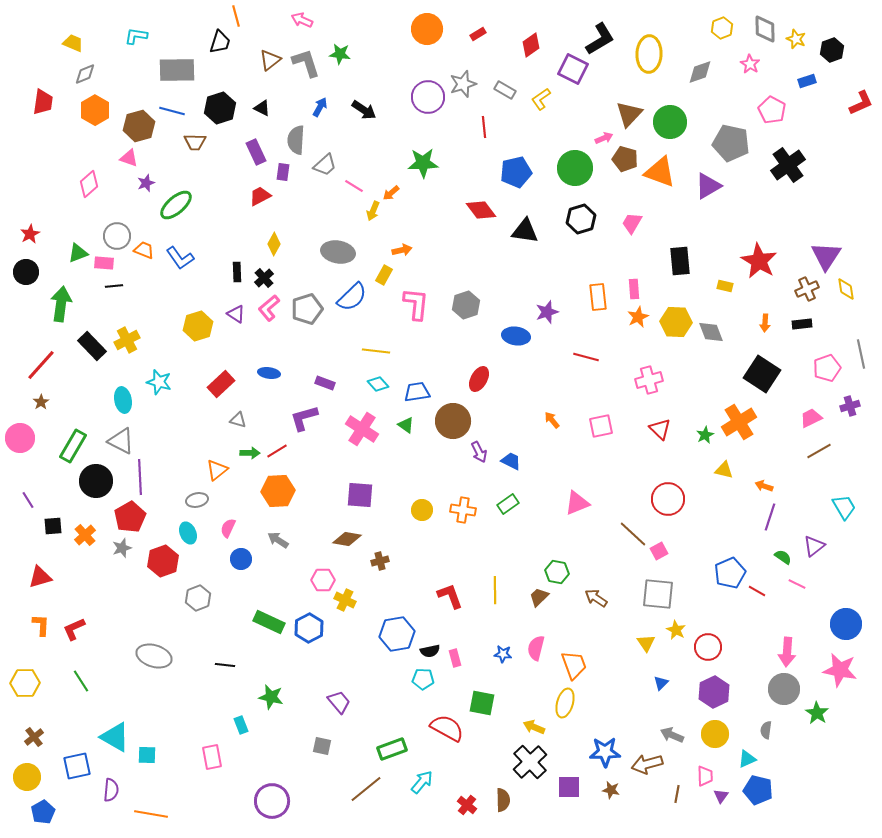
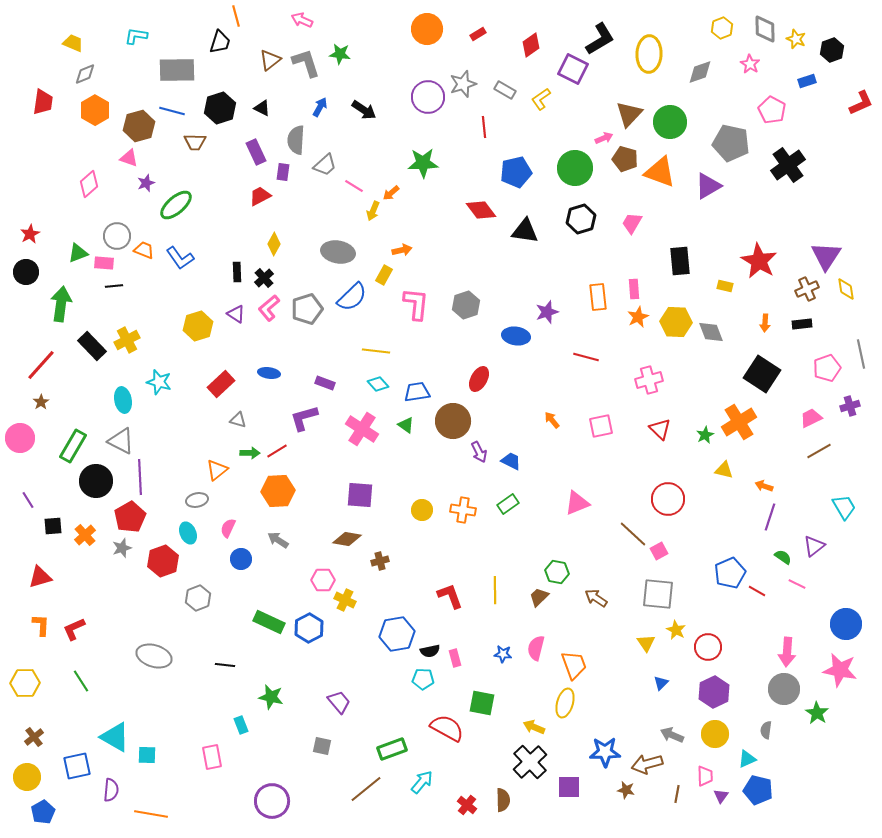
brown star at (611, 790): moved 15 px right
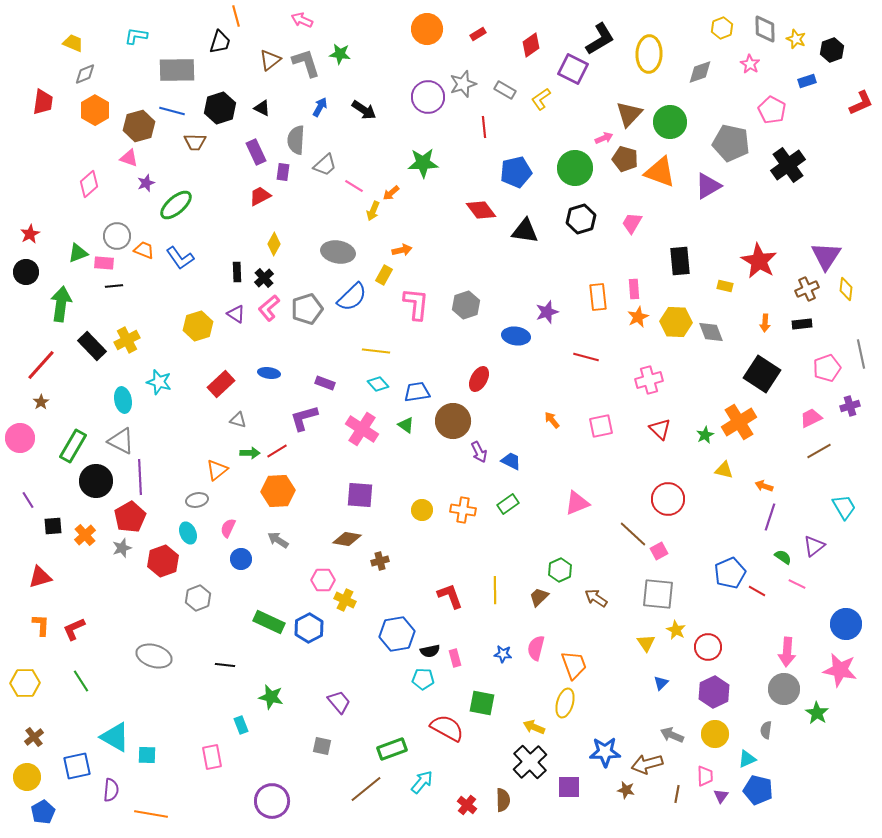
yellow diamond at (846, 289): rotated 15 degrees clockwise
green hexagon at (557, 572): moved 3 px right, 2 px up; rotated 25 degrees clockwise
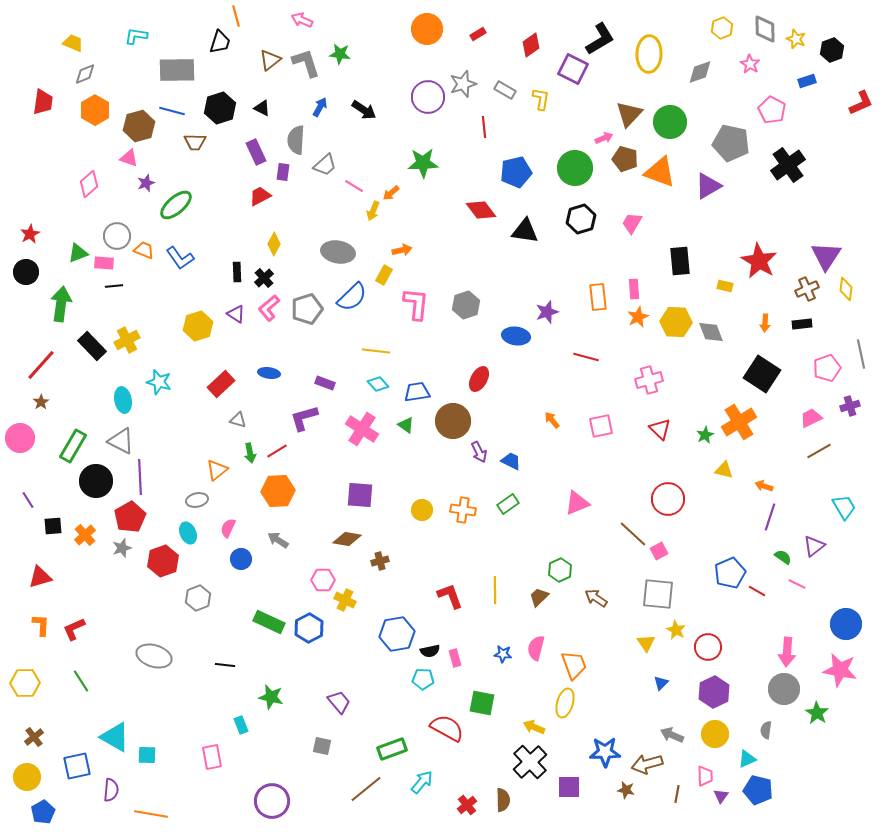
yellow L-shape at (541, 99): rotated 135 degrees clockwise
green arrow at (250, 453): rotated 78 degrees clockwise
red cross at (467, 805): rotated 12 degrees clockwise
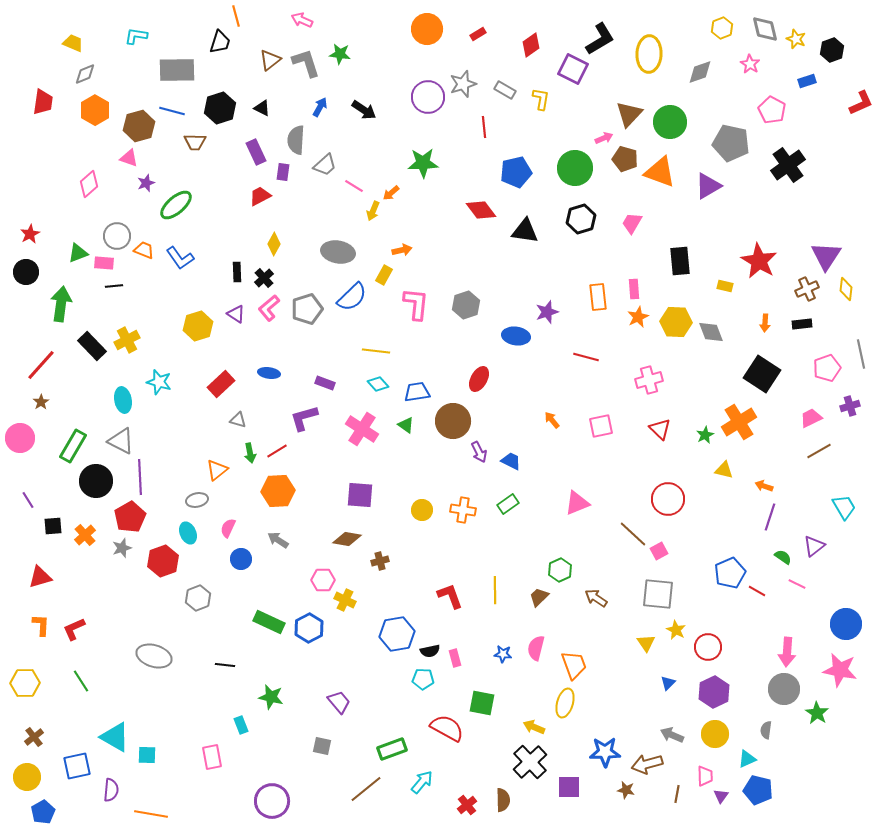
gray diamond at (765, 29): rotated 12 degrees counterclockwise
blue triangle at (661, 683): moved 7 px right
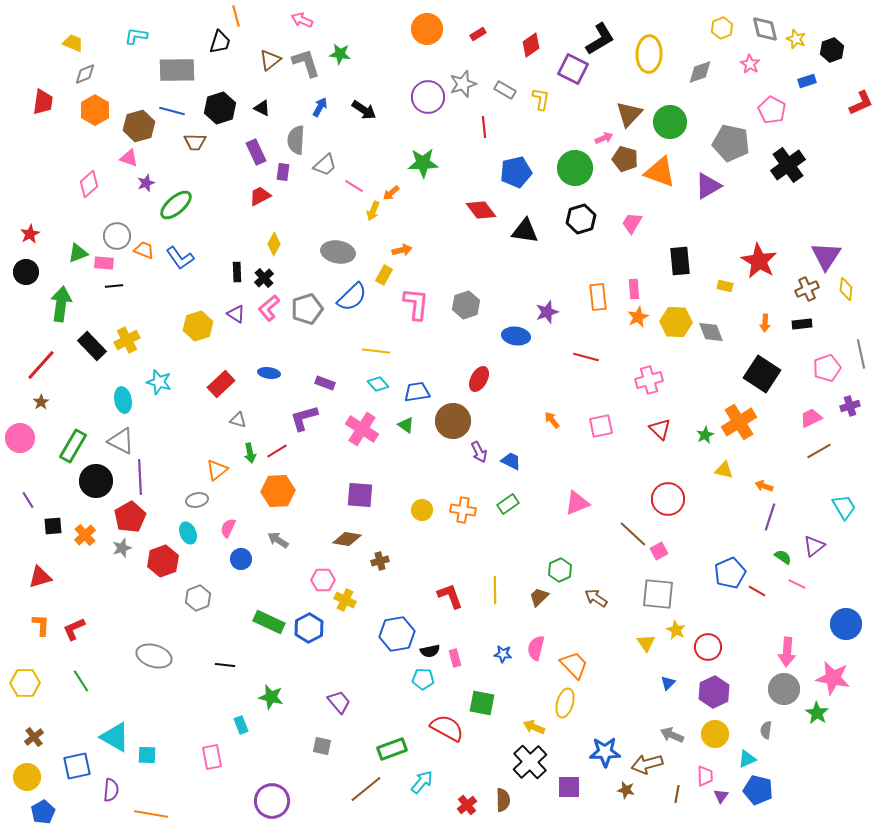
orange trapezoid at (574, 665): rotated 24 degrees counterclockwise
pink star at (840, 670): moved 7 px left, 8 px down
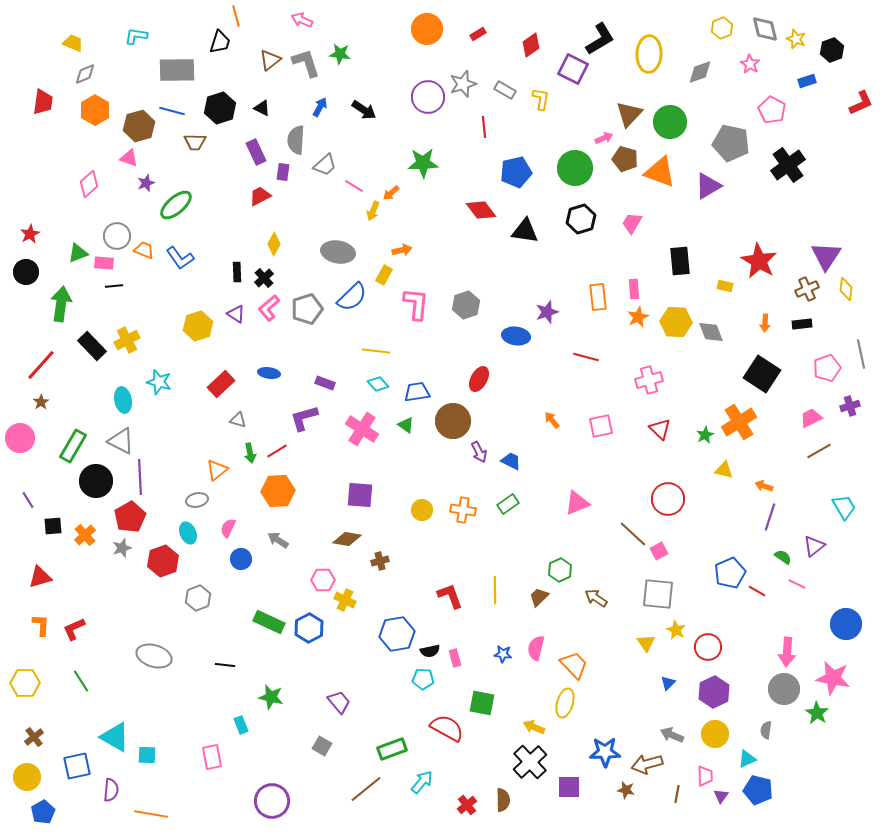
gray square at (322, 746): rotated 18 degrees clockwise
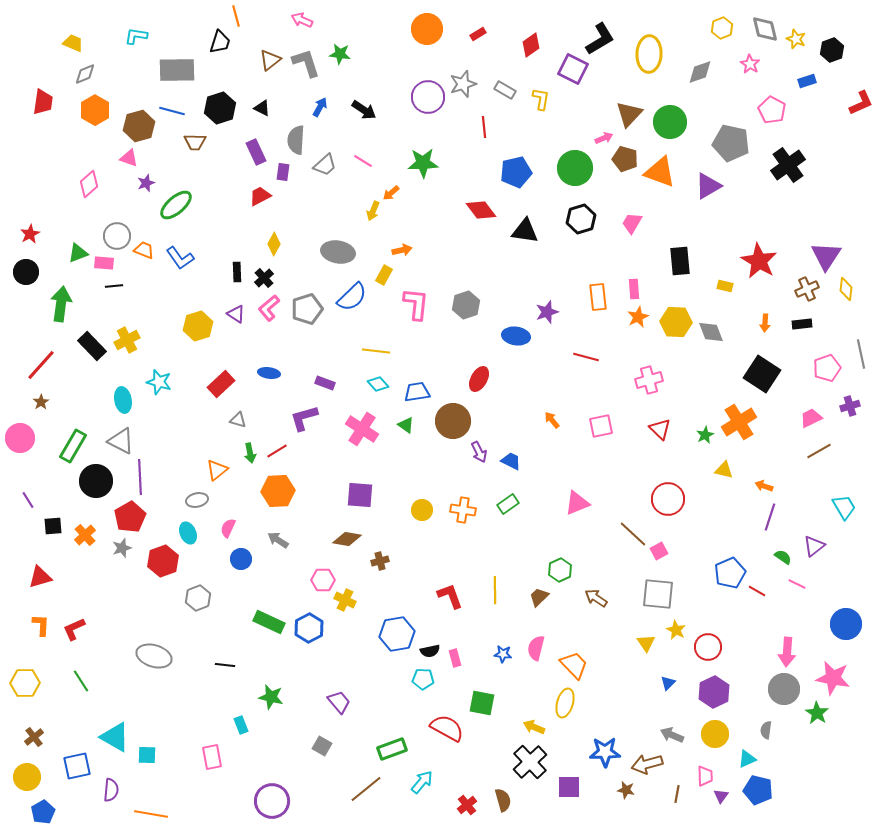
pink line at (354, 186): moved 9 px right, 25 px up
brown semicircle at (503, 800): rotated 15 degrees counterclockwise
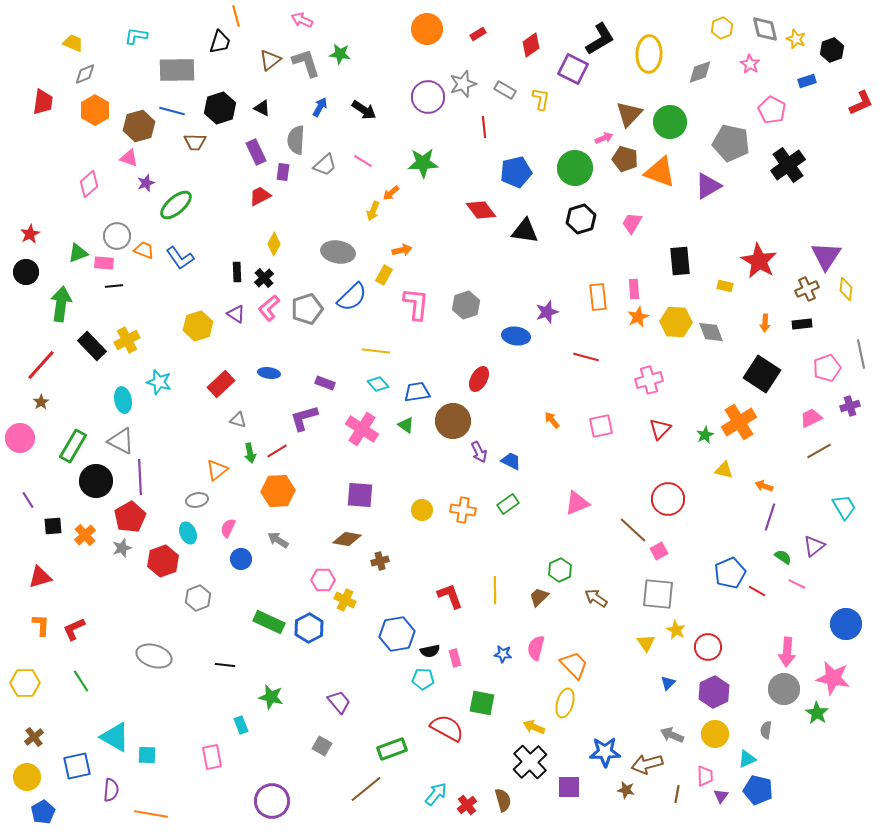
red triangle at (660, 429): rotated 30 degrees clockwise
brown line at (633, 534): moved 4 px up
cyan arrow at (422, 782): moved 14 px right, 12 px down
